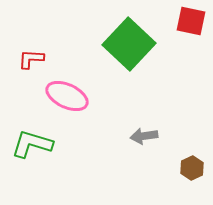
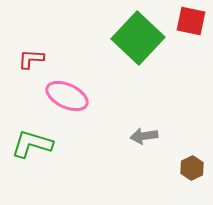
green square: moved 9 px right, 6 px up
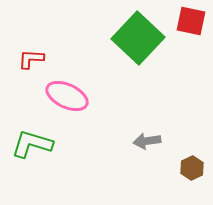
gray arrow: moved 3 px right, 5 px down
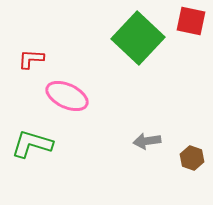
brown hexagon: moved 10 px up; rotated 15 degrees counterclockwise
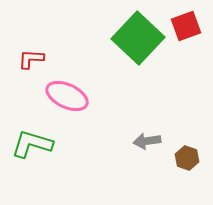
red square: moved 5 px left, 5 px down; rotated 32 degrees counterclockwise
brown hexagon: moved 5 px left
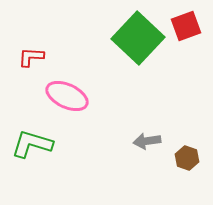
red L-shape: moved 2 px up
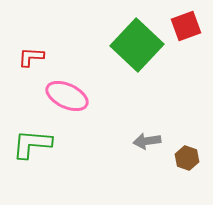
green square: moved 1 px left, 7 px down
green L-shape: rotated 12 degrees counterclockwise
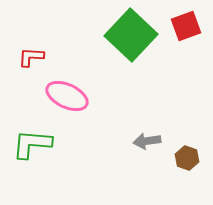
green square: moved 6 px left, 10 px up
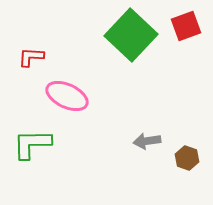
green L-shape: rotated 6 degrees counterclockwise
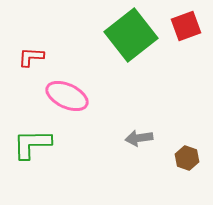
green square: rotated 9 degrees clockwise
gray arrow: moved 8 px left, 3 px up
